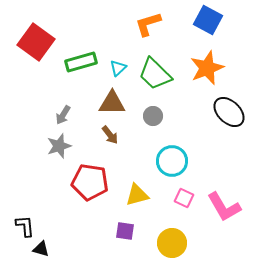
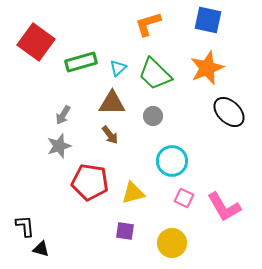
blue square: rotated 16 degrees counterclockwise
yellow triangle: moved 4 px left, 2 px up
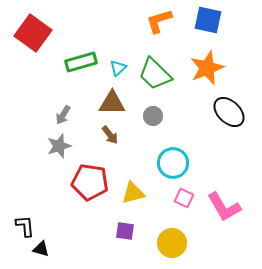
orange L-shape: moved 11 px right, 3 px up
red square: moved 3 px left, 9 px up
cyan circle: moved 1 px right, 2 px down
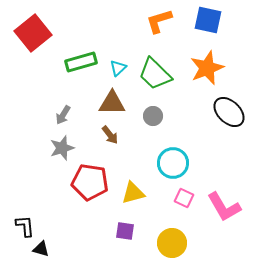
red square: rotated 15 degrees clockwise
gray star: moved 3 px right, 2 px down
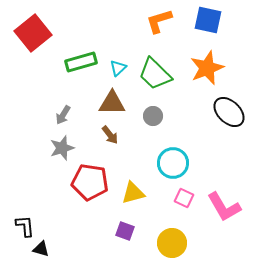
purple square: rotated 12 degrees clockwise
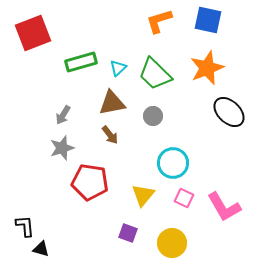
red square: rotated 18 degrees clockwise
brown triangle: rotated 12 degrees counterclockwise
yellow triangle: moved 10 px right, 2 px down; rotated 35 degrees counterclockwise
purple square: moved 3 px right, 2 px down
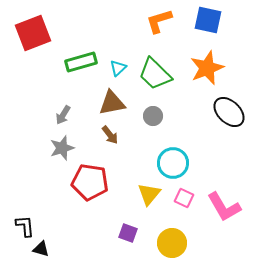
yellow triangle: moved 6 px right, 1 px up
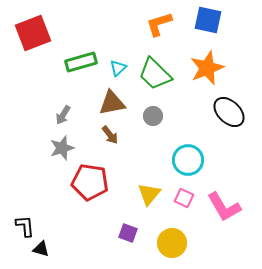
orange L-shape: moved 3 px down
cyan circle: moved 15 px right, 3 px up
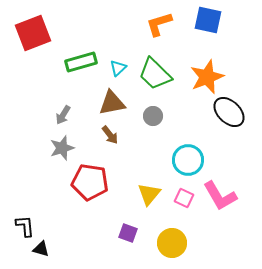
orange star: moved 9 px down
pink L-shape: moved 4 px left, 11 px up
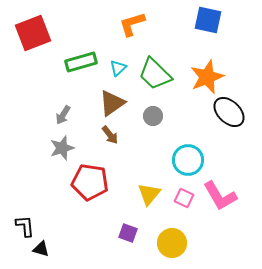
orange L-shape: moved 27 px left
brown triangle: rotated 24 degrees counterclockwise
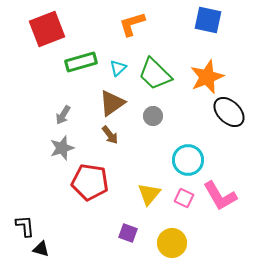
red square: moved 14 px right, 4 px up
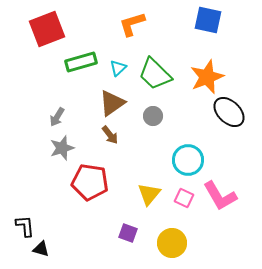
gray arrow: moved 6 px left, 2 px down
